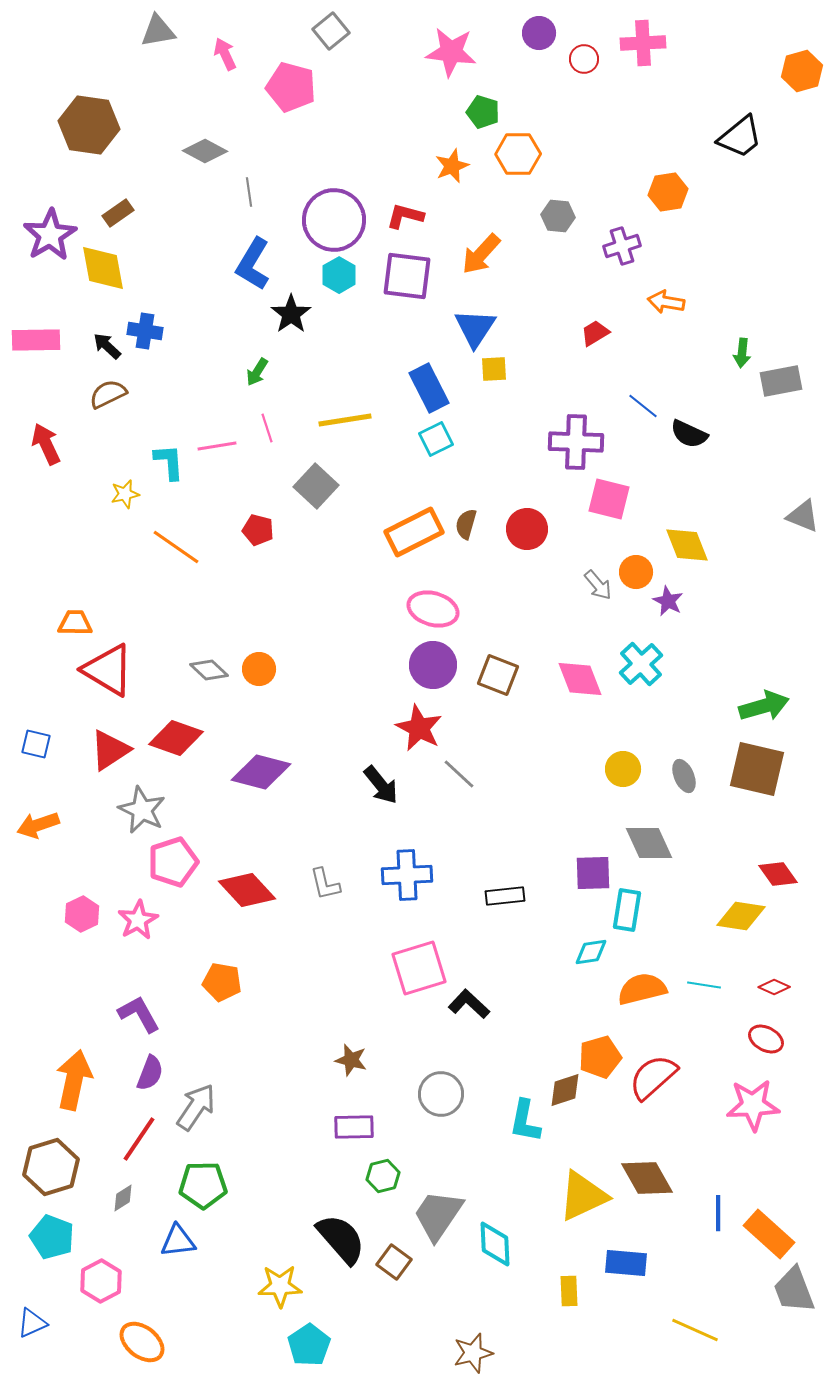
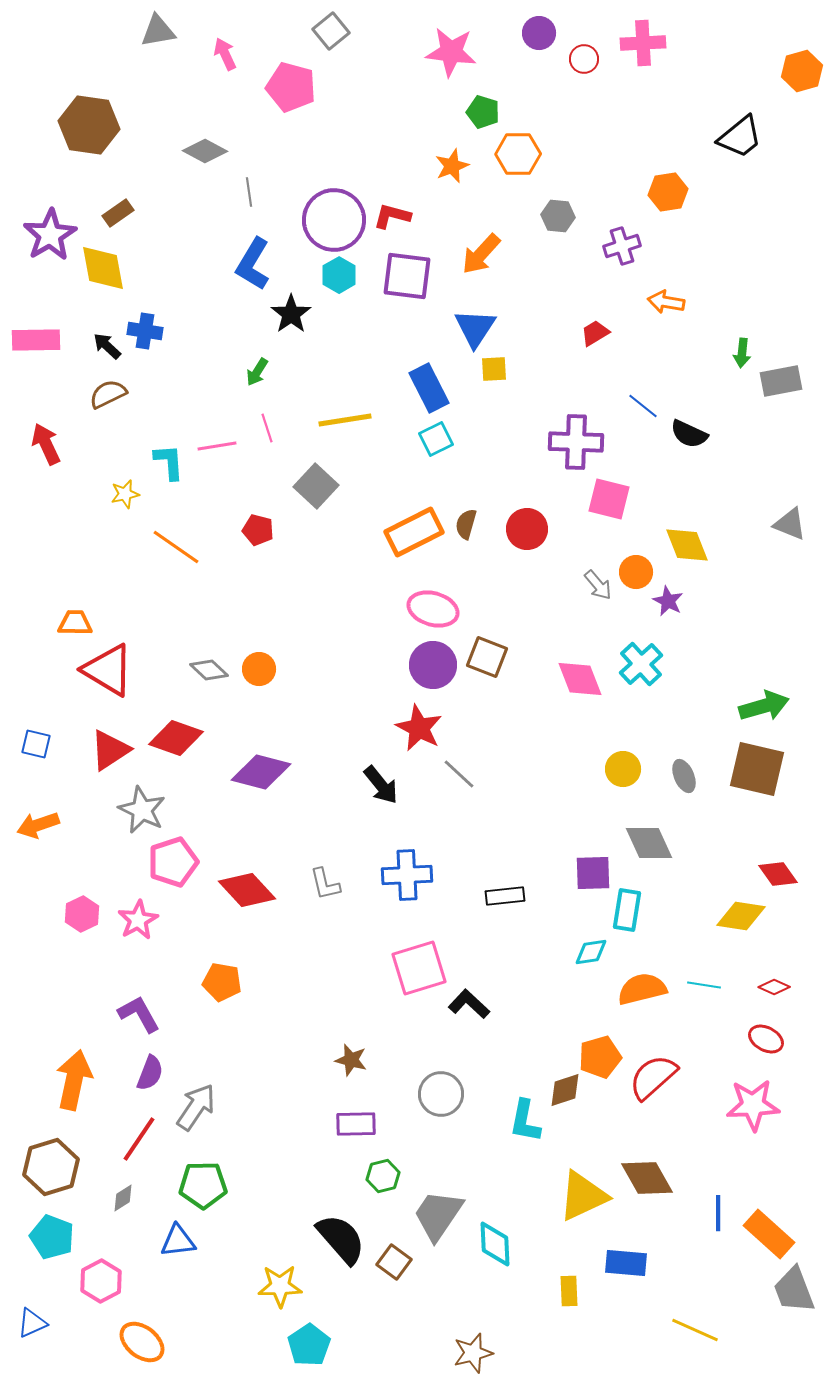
red L-shape at (405, 216): moved 13 px left
gray triangle at (803, 516): moved 13 px left, 8 px down
brown square at (498, 675): moved 11 px left, 18 px up
purple rectangle at (354, 1127): moved 2 px right, 3 px up
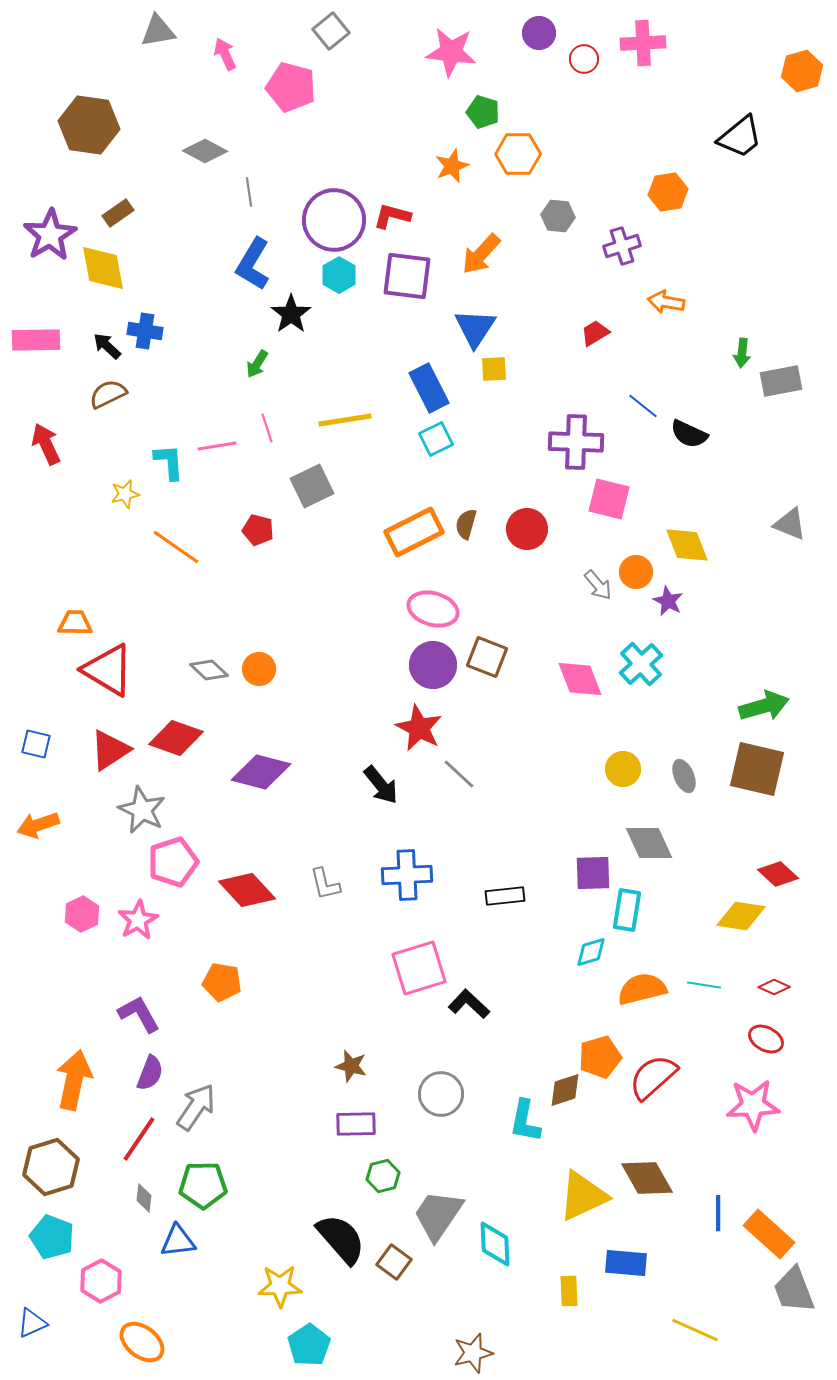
green arrow at (257, 372): moved 8 px up
gray square at (316, 486): moved 4 px left; rotated 21 degrees clockwise
red diamond at (778, 874): rotated 12 degrees counterclockwise
cyan diamond at (591, 952): rotated 8 degrees counterclockwise
brown star at (351, 1060): moved 6 px down
gray diamond at (123, 1198): moved 21 px right; rotated 52 degrees counterclockwise
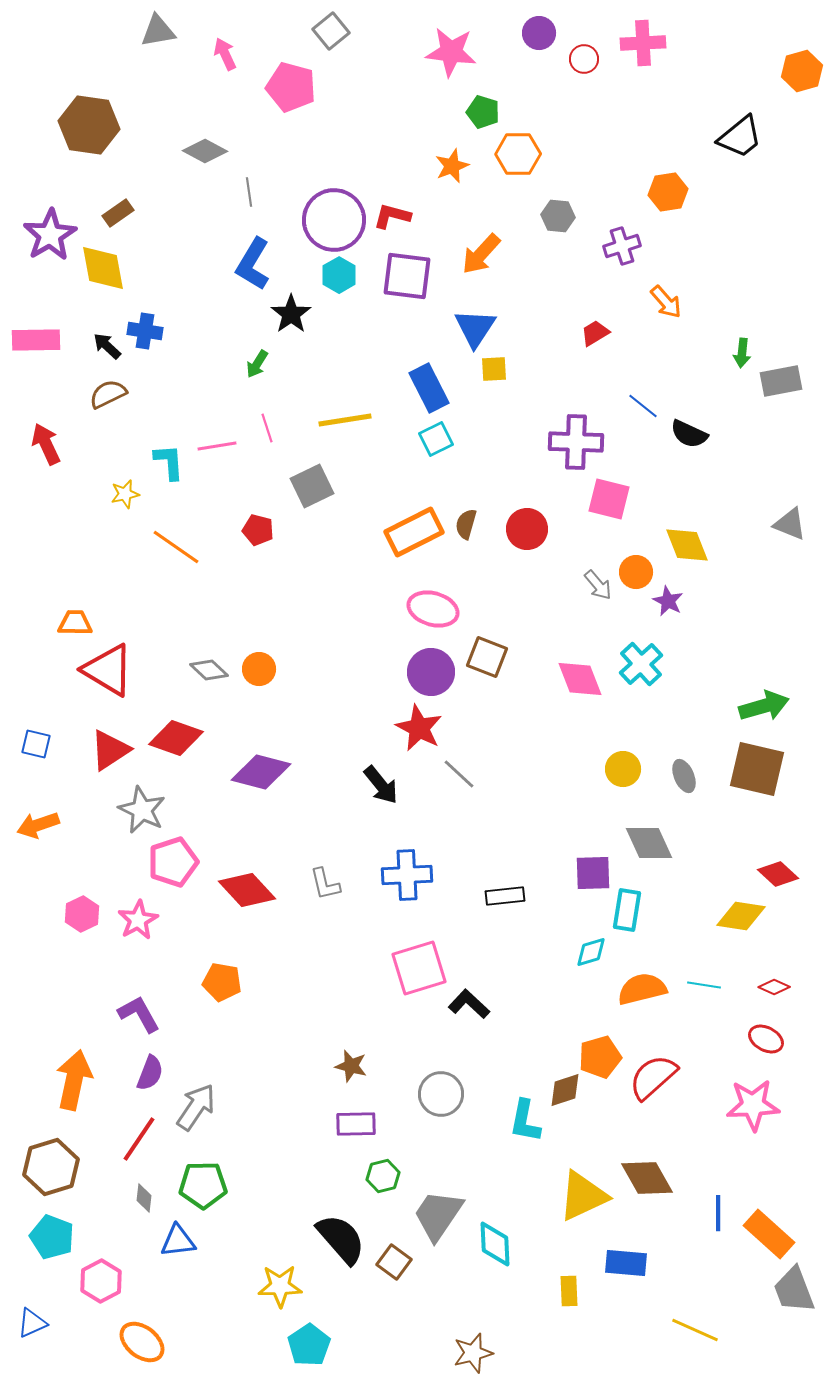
orange arrow at (666, 302): rotated 141 degrees counterclockwise
purple circle at (433, 665): moved 2 px left, 7 px down
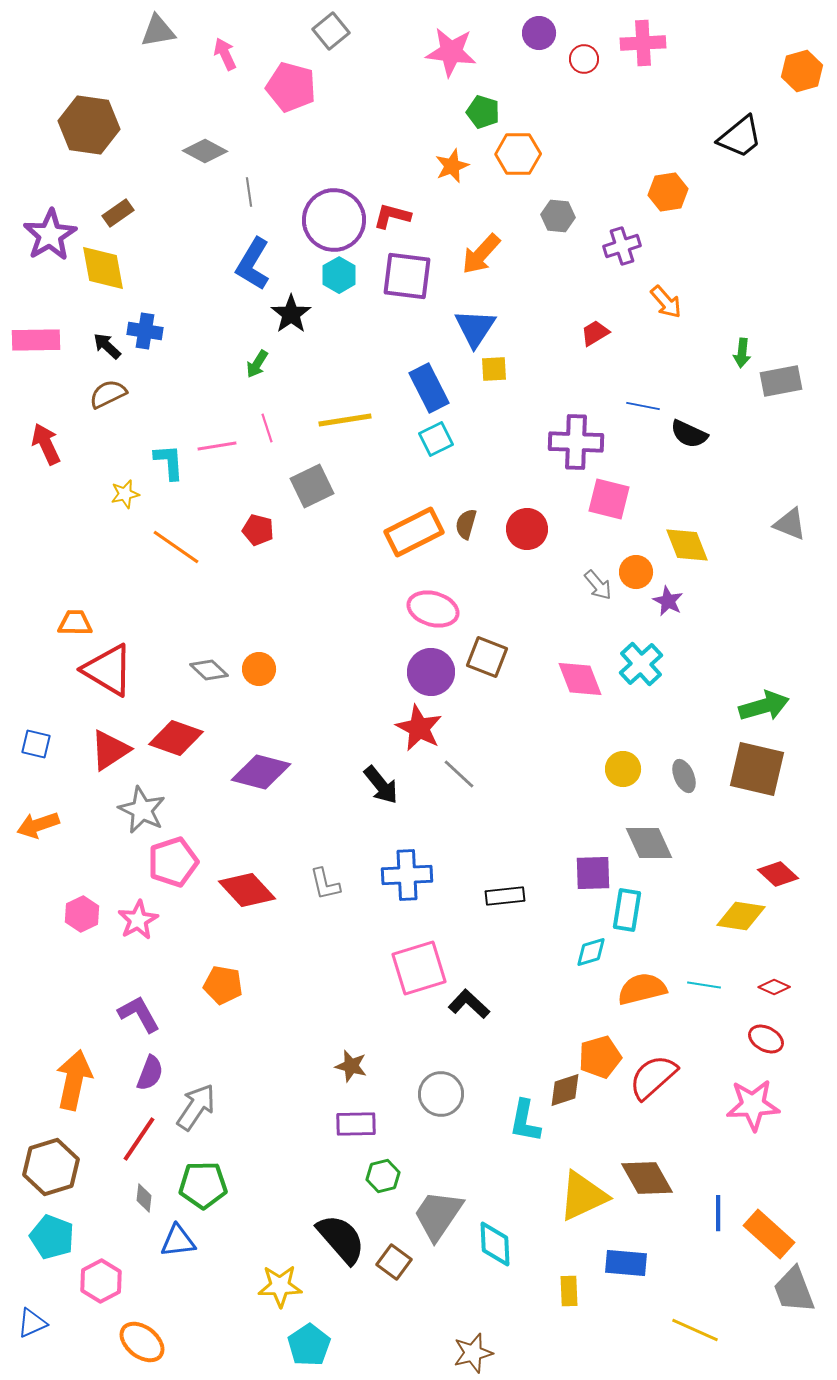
blue line at (643, 406): rotated 28 degrees counterclockwise
orange pentagon at (222, 982): moved 1 px right, 3 px down
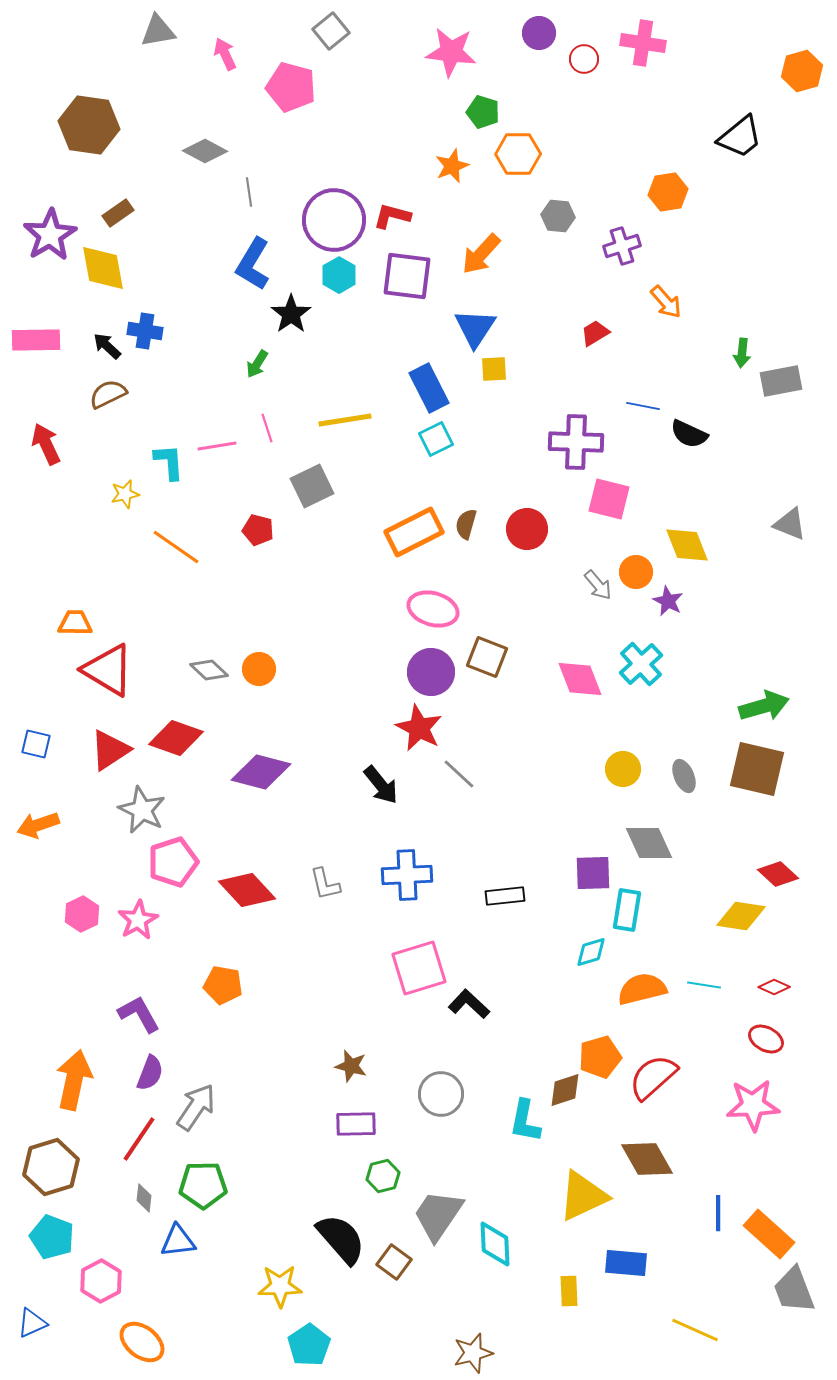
pink cross at (643, 43): rotated 12 degrees clockwise
brown diamond at (647, 1178): moved 19 px up
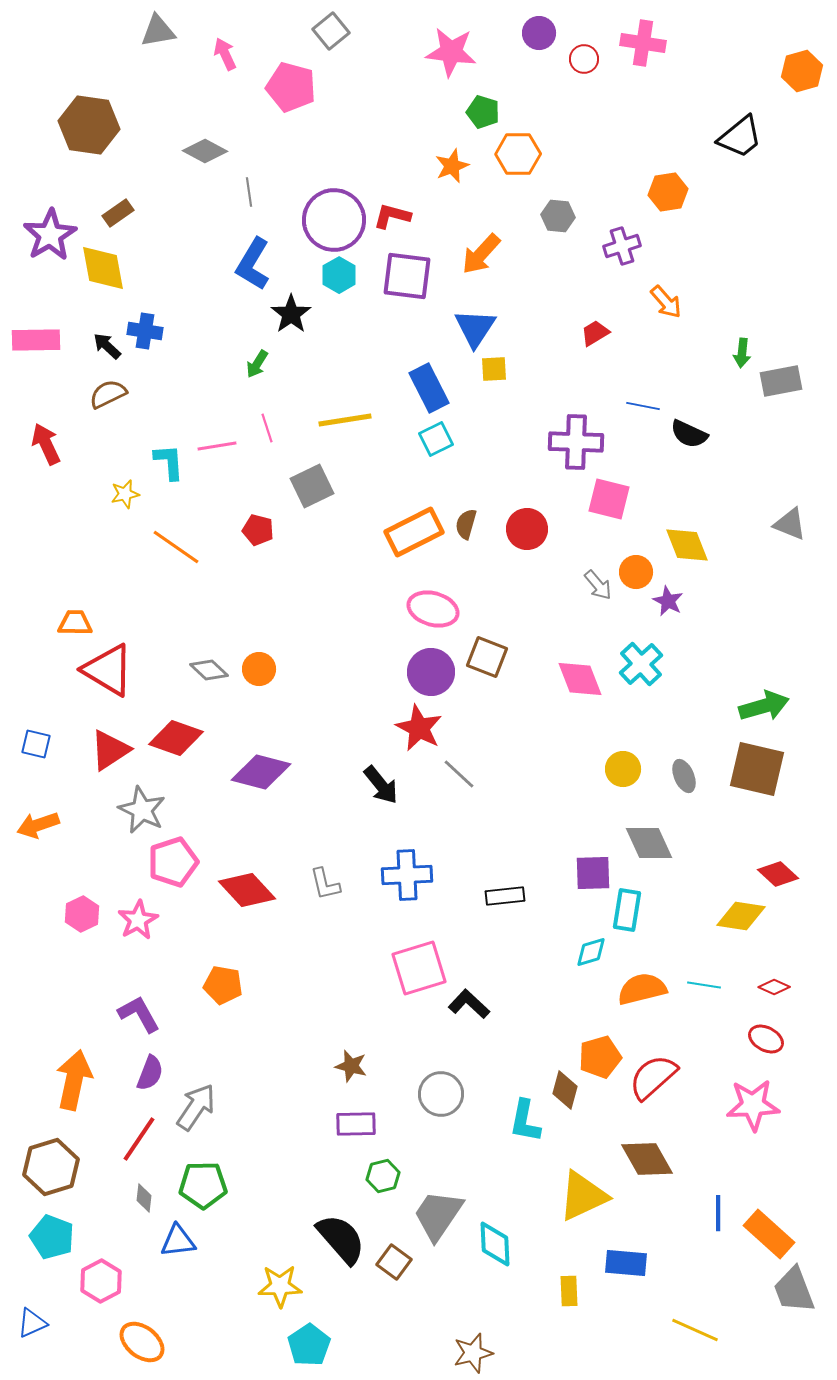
brown diamond at (565, 1090): rotated 57 degrees counterclockwise
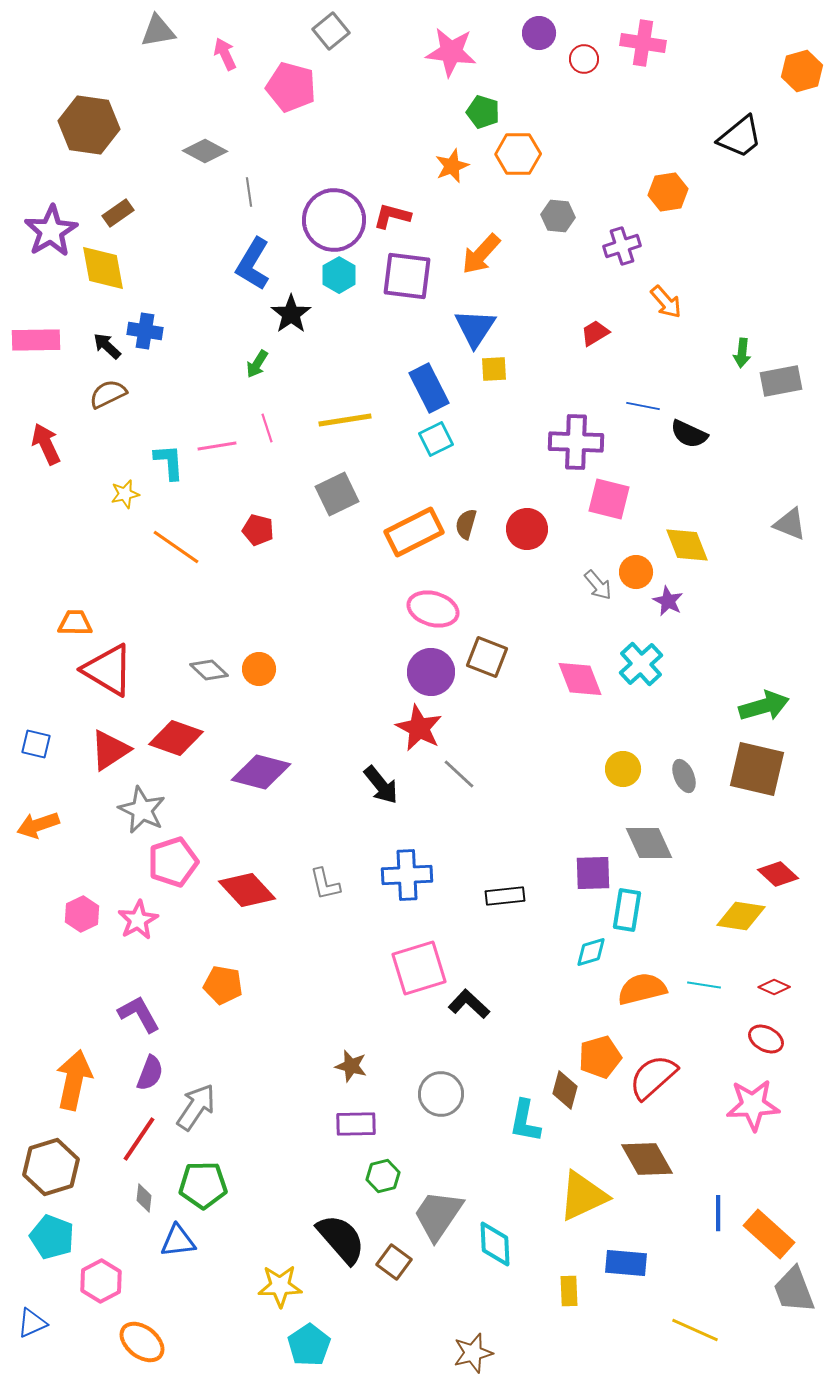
purple star at (50, 235): moved 1 px right, 4 px up
gray square at (312, 486): moved 25 px right, 8 px down
